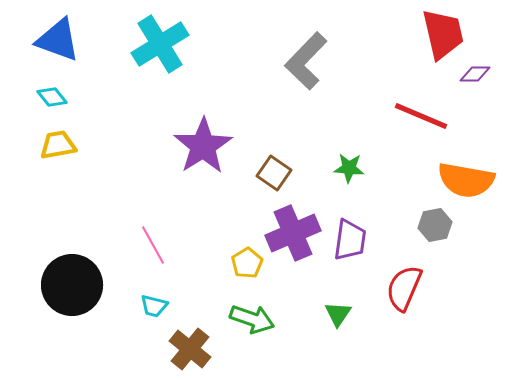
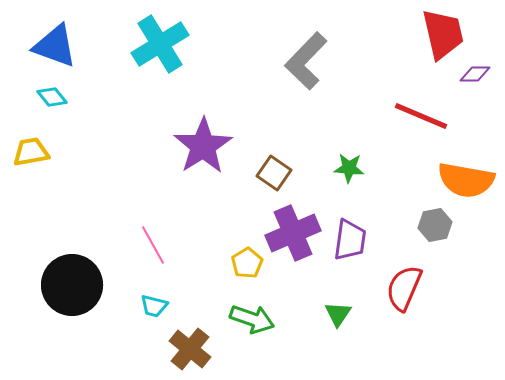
blue triangle: moved 3 px left, 6 px down
yellow trapezoid: moved 27 px left, 7 px down
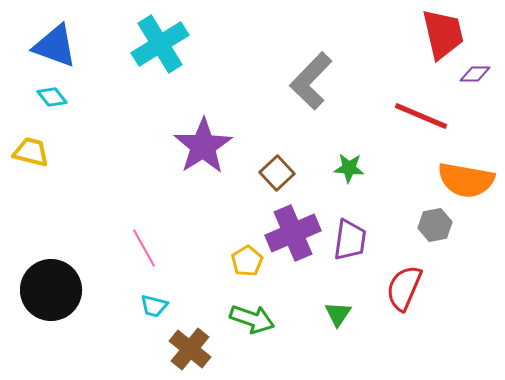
gray L-shape: moved 5 px right, 20 px down
yellow trapezoid: rotated 24 degrees clockwise
brown square: moved 3 px right; rotated 12 degrees clockwise
pink line: moved 9 px left, 3 px down
yellow pentagon: moved 2 px up
black circle: moved 21 px left, 5 px down
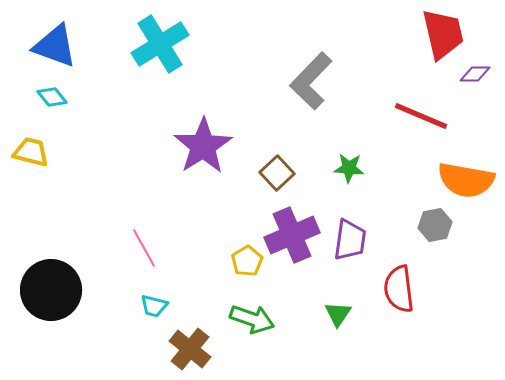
purple cross: moved 1 px left, 2 px down
red semicircle: moved 5 px left, 1 px down; rotated 30 degrees counterclockwise
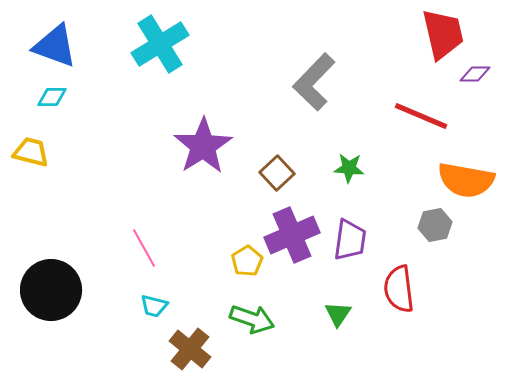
gray L-shape: moved 3 px right, 1 px down
cyan diamond: rotated 52 degrees counterclockwise
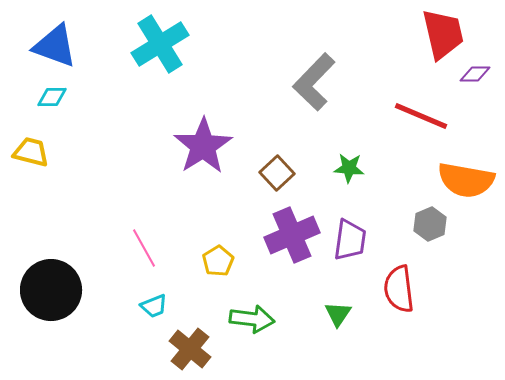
gray hexagon: moved 5 px left, 1 px up; rotated 12 degrees counterclockwise
yellow pentagon: moved 29 px left
cyan trapezoid: rotated 36 degrees counterclockwise
green arrow: rotated 12 degrees counterclockwise
